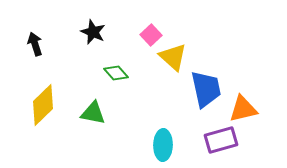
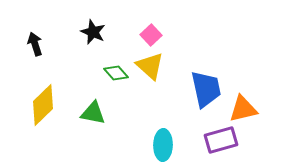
yellow triangle: moved 23 px left, 9 px down
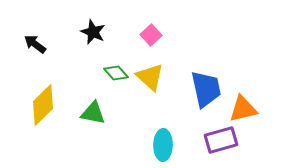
black arrow: rotated 35 degrees counterclockwise
yellow triangle: moved 11 px down
